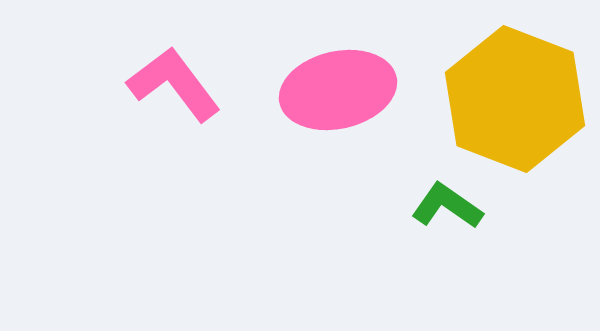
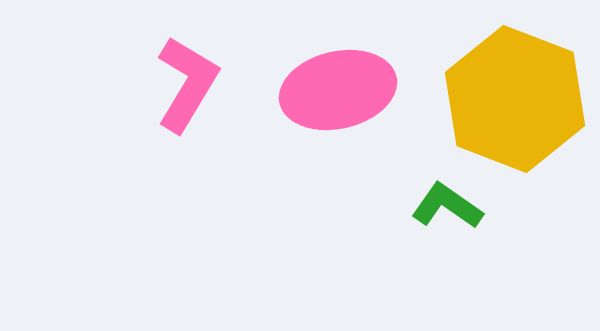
pink L-shape: moved 13 px right; rotated 68 degrees clockwise
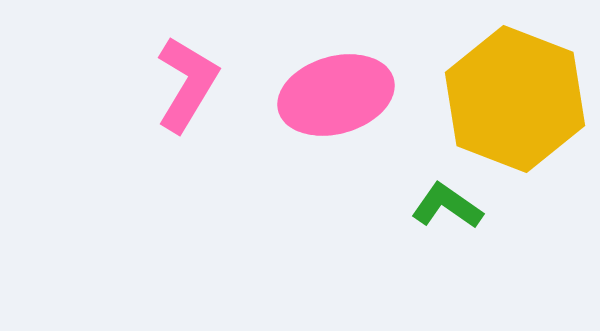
pink ellipse: moved 2 px left, 5 px down; rotated 3 degrees counterclockwise
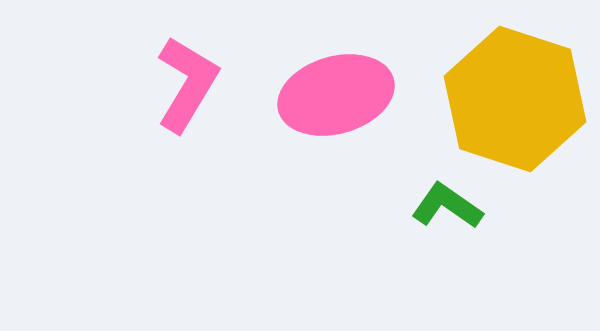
yellow hexagon: rotated 3 degrees counterclockwise
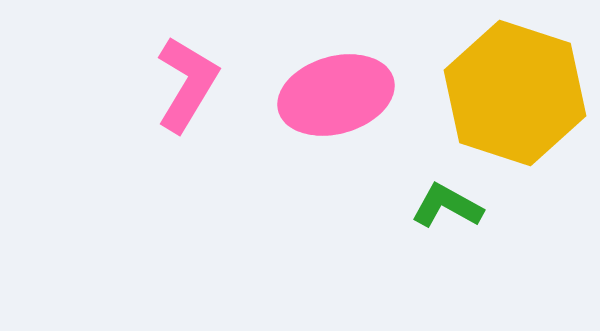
yellow hexagon: moved 6 px up
green L-shape: rotated 6 degrees counterclockwise
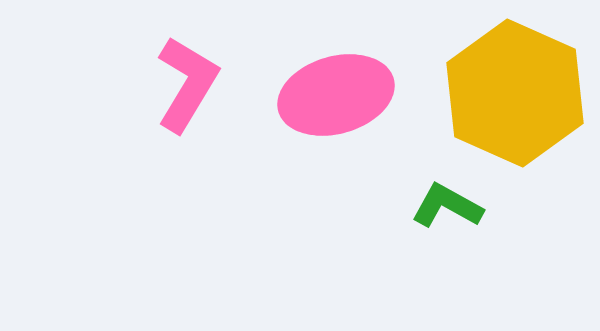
yellow hexagon: rotated 6 degrees clockwise
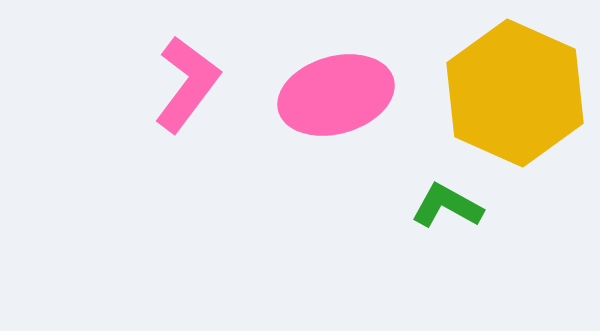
pink L-shape: rotated 6 degrees clockwise
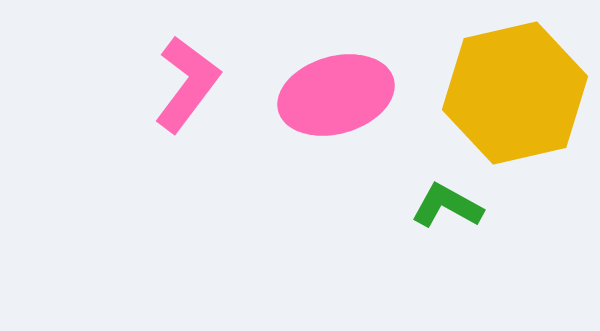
yellow hexagon: rotated 23 degrees clockwise
